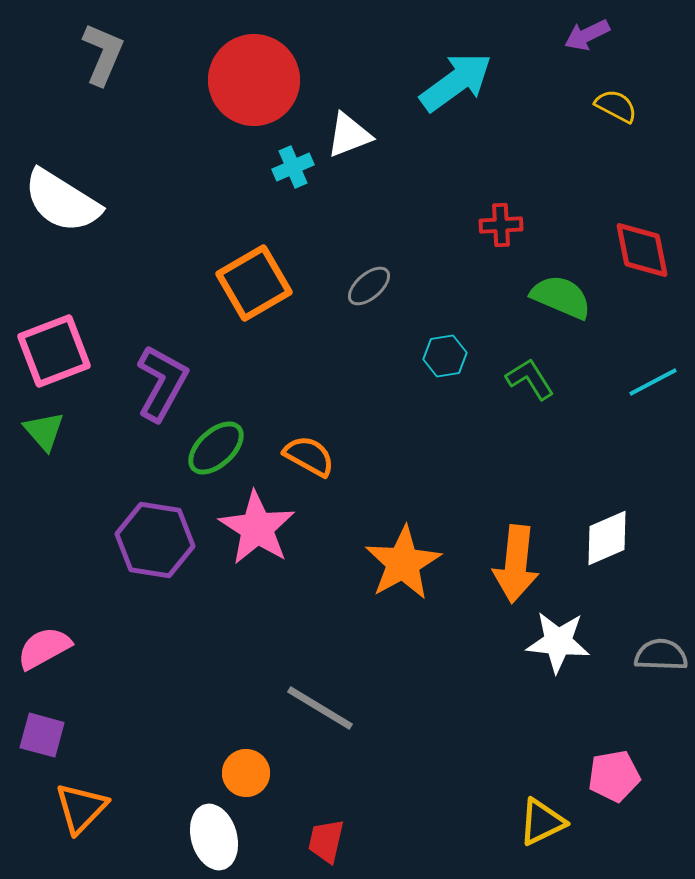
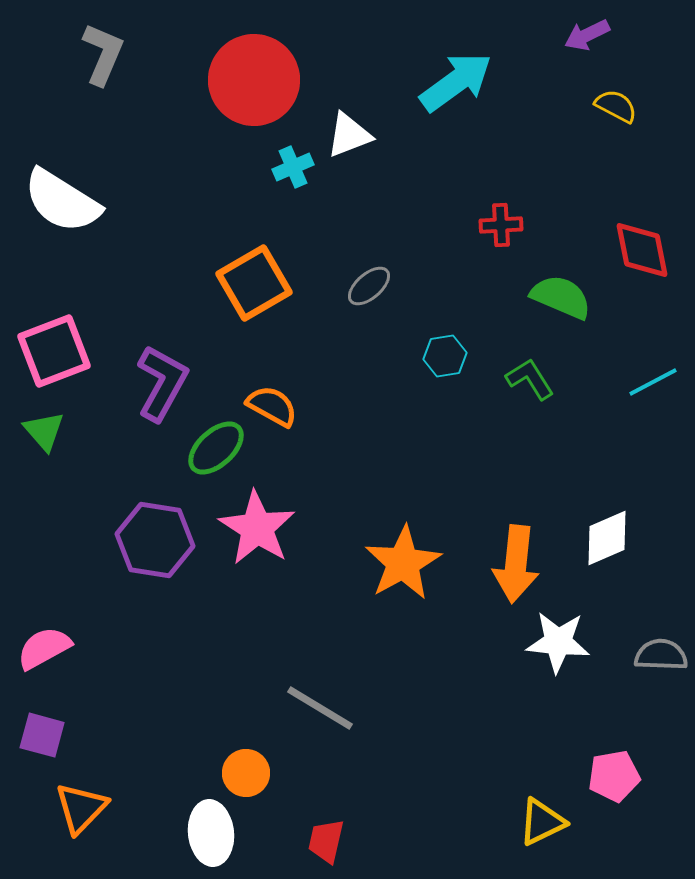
orange semicircle: moved 37 px left, 50 px up
white ellipse: moved 3 px left, 4 px up; rotated 10 degrees clockwise
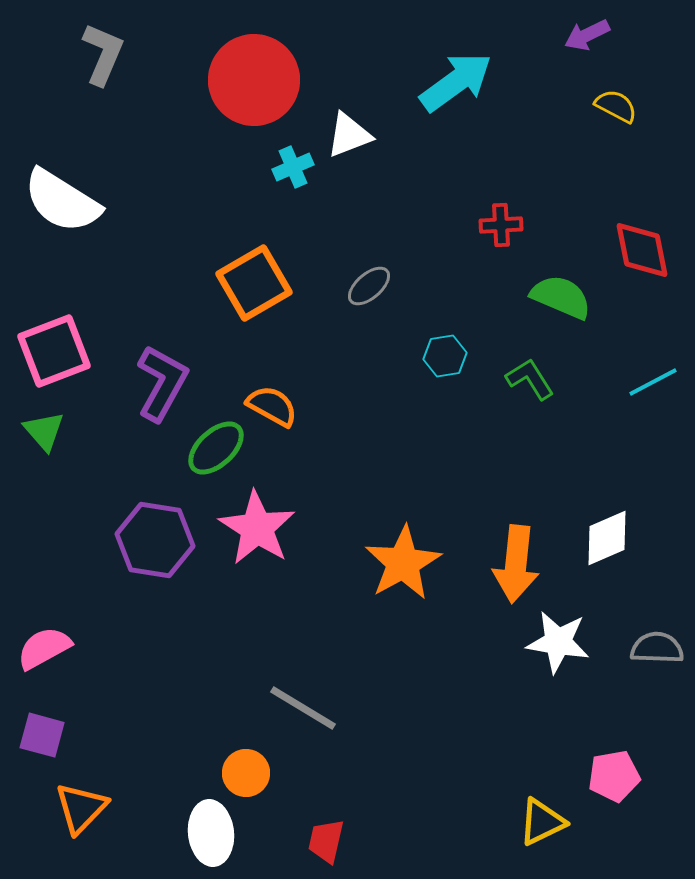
white star: rotated 4 degrees clockwise
gray semicircle: moved 4 px left, 7 px up
gray line: moved 17 px left
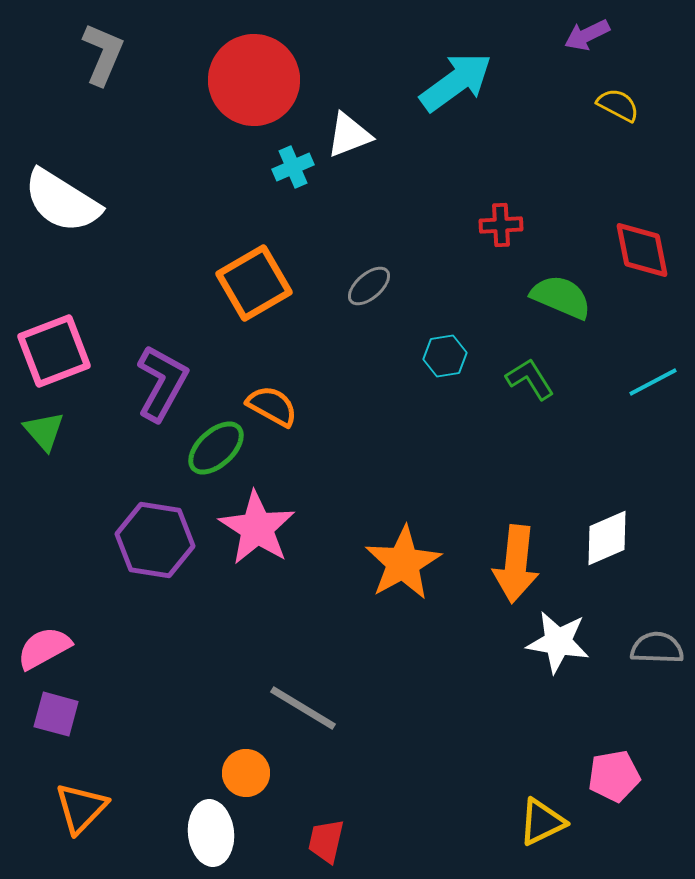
yellow semicircle: moved 2 px right, 1 px up
purple square: moved 14 px right, 21 px up
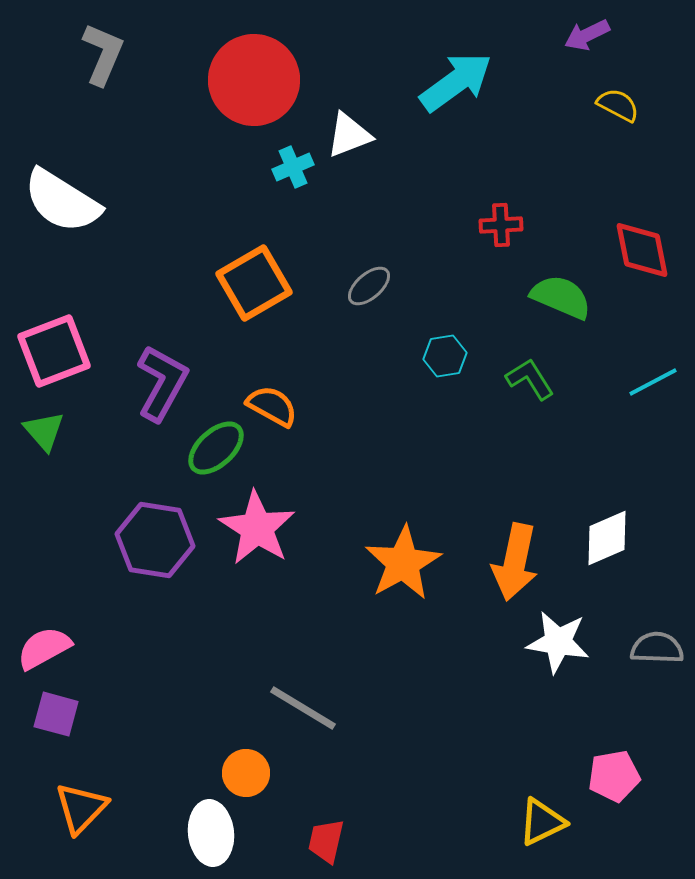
orange arrow: moved 1 px left, 2 px up; rotated 6 degrees clockwise
